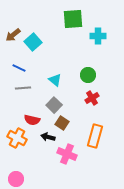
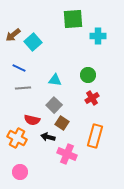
cyan triangle: rotated 32 degrees counterclockwise
pink circle: moved 4 px right, 7 px up
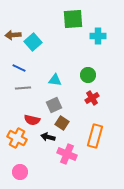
brown arrow: rotated 35 degrees clockwise
gray square: rotated 21 degrees clockwise
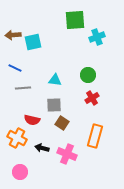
green square: moved 2 px right, 1 px down
cyan cross: moved 1 px left, 1 px down; rotated 21 degrees counterclockwise
cyan square: rotated 30 degrees clockwise
blue line: moved 4 px left
gray square: rotated 21 degrees clockwise
black arrow: moved 6 px left, 11 px down
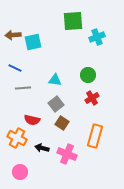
green square: moved 2 px left, 1 px down
gray square: moved 2 px right, 1 px up; rotated 35 degrees counterclockwise
